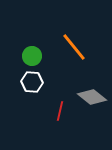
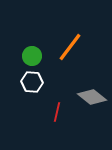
orange line: moved 4 px left; rotated 76 degrees clockwise
red line: moved 3 px left, 1 px down
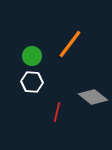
orange line: moved 3 px up
gray diamond: moved 1 px right
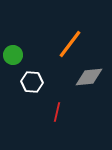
green circle: moved 19 px left, 1 px up
gray diamond: moved 4 px left, 20 px up; rotated 44 degrees counterclockwise
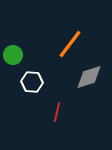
gray diamond: rotated 12 degrees counterclockwise
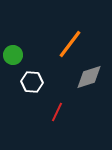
red line: rotated 12 degrees clockwise
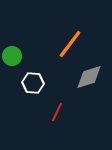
green circle: moved 1 px left, 1 px down
white hexagon: moved 1 px right, 1 px down
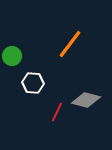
gray diamond: moved 3 px left, 23 px down; rotated 32 degrees clockwise
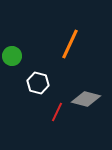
orange line: rotated 12 degrees counterclockwise
white hexagon: moved 5 px right; rotated 10 degrees clockwise
gray diamond: moved 1 px up
